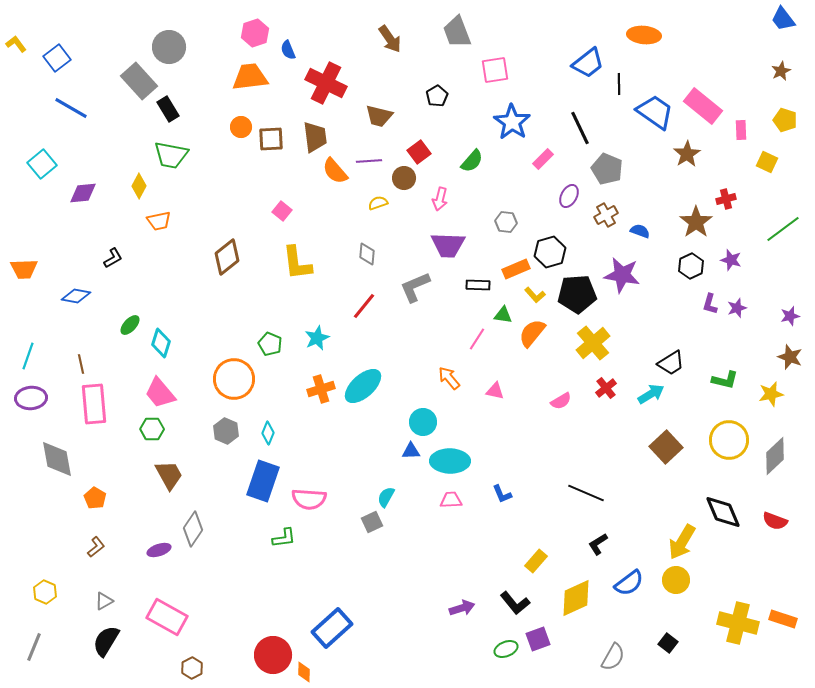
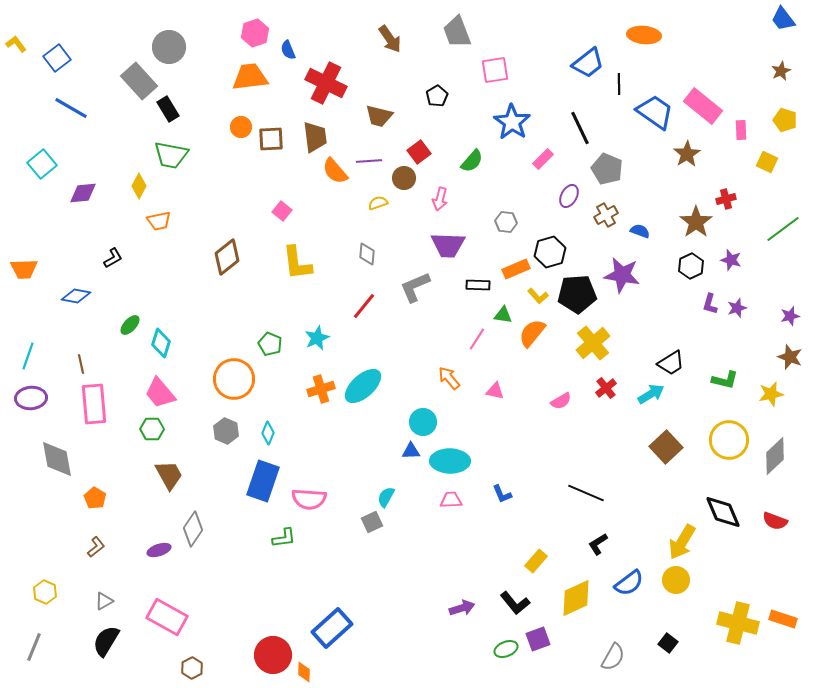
yellow L-shape at (535, 295): moved 3 px right, 1 px down
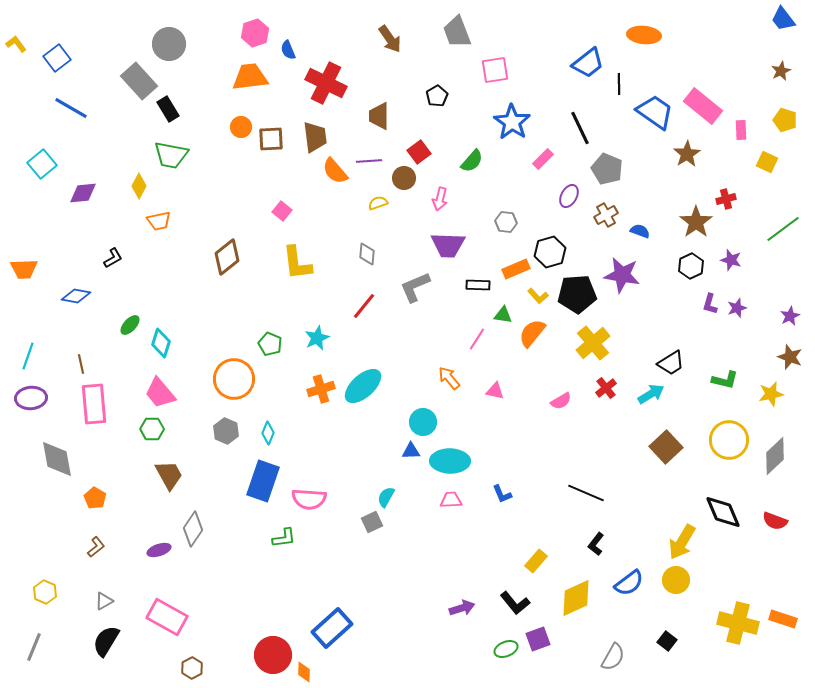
gray circle at (169, 47): moved 3 px up
brown trapezoid at (379, 116): rotated 76 degrees clockwise
purple star at (790, 316): rotated 12 degrees counterclockwise
black L-shape at (598, 544): moved 2 px left; rotated 20 degrees counterclockwise
black square at (668, 643): moved 1 px left, 2 px up
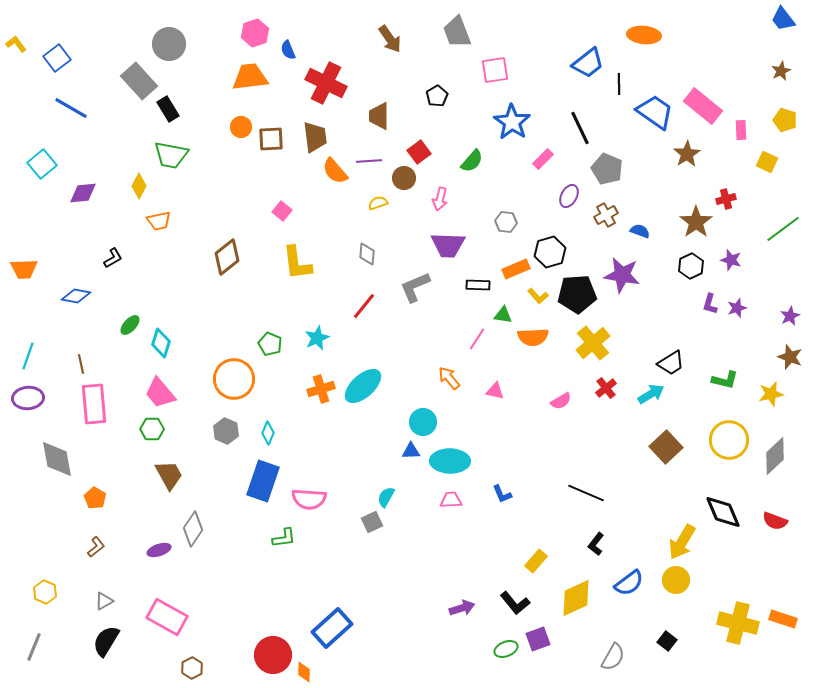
orange semicircle at (532, 333): moved 1 px right, 4 px down; rotated 132 degrees counterclockwise
purple ellipse at (31, 398): moved 3 px left
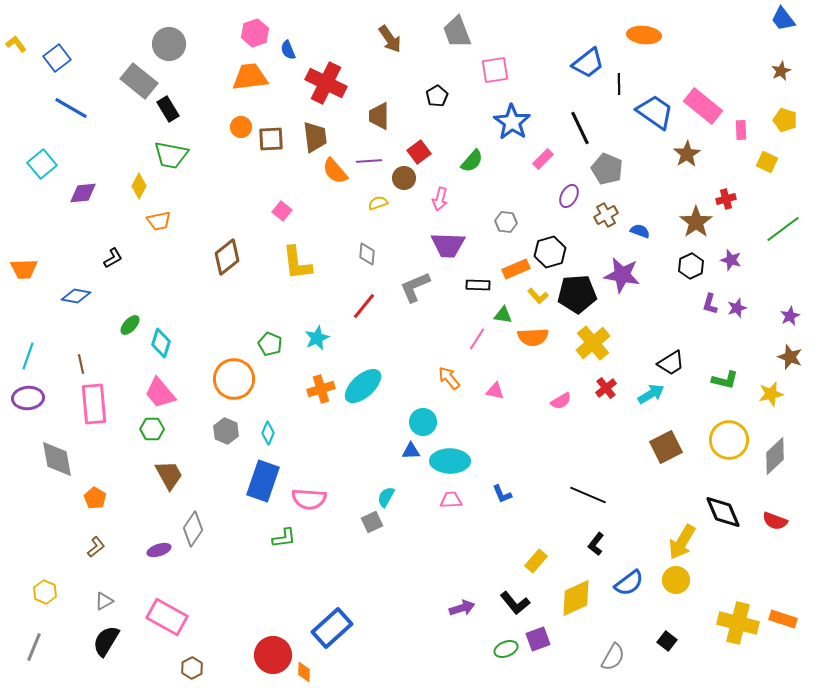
gray rectangle at (139, 81): rotated 9 degrees counterclockwise
brown square at (666, 447): rotated 16 degrees clockwise
black line at (586, 493): moved 2 px right, 2 px down
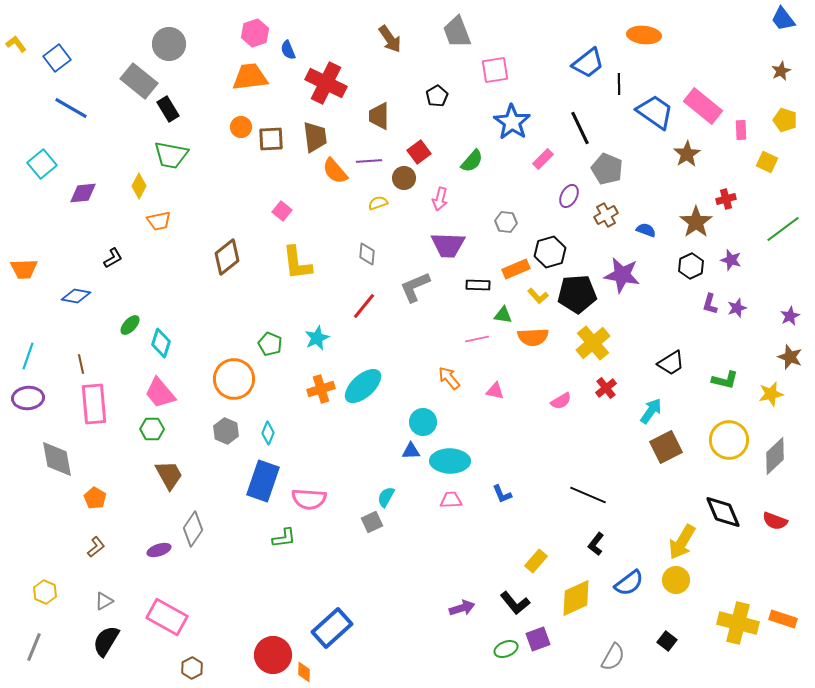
blue semicircle at (640, 231): moved 6 px right, 1 px up
pink line at (477, 339): rotated 45 degrees clockwise
cyan arrow at (651, 394): moved 17 px down; rotated 24 degrees counterclockwise
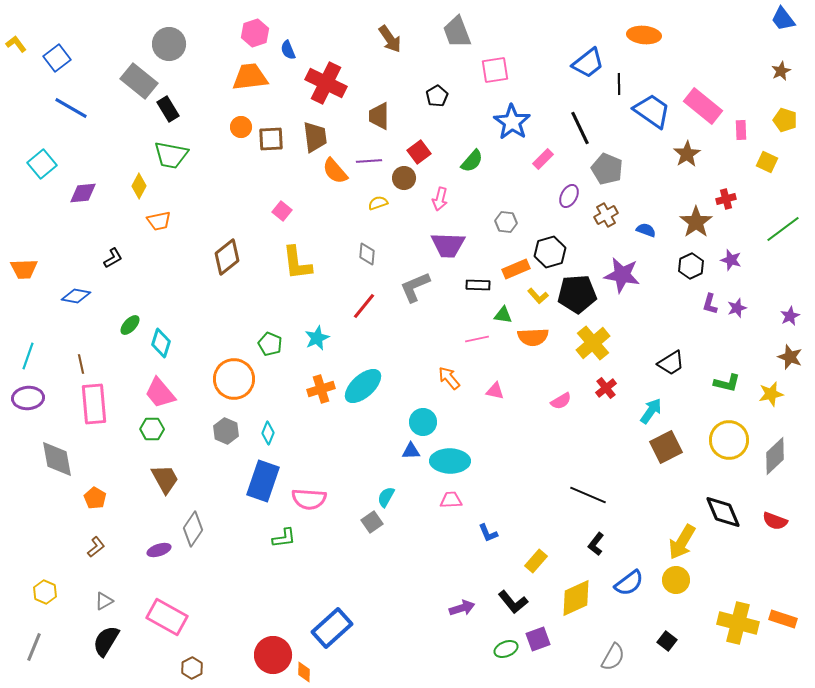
blue trapezoid at (655, 112): moved 3 px left, 1 px up
green L-shape at (725, 380): moved 2 px right, 3 px down
brown trapezoid at (169, 475): moved 4 px left, 4 px down
blue L-shape at (502, 494): moved 14 px left, 39 px down
gray square at (372, 522): rotated 10 degrees counterclockwise
black L-shape at (515, 603): moved 2 px left, 1 px up
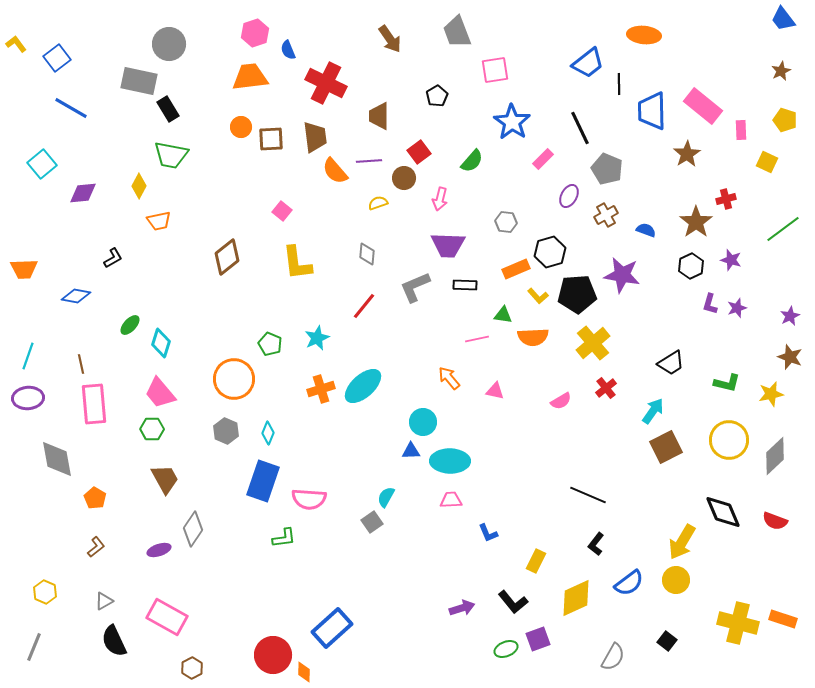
gray rectangle at (139, 81): rotated 27 degrees counterclockwise
blue trapezoid at (652, 111): rotated 126 degrees counterclockwise
black rectangle at (478, 285): moved 13 px left
cyan arrow at (651, 411): moved 2 px right
yellow rectangle at (536, 561): rotated 15 degrees counterclockwise
black semicircle at (106, 641): moved 8 px right; rotated 56 degrees counterclockwise
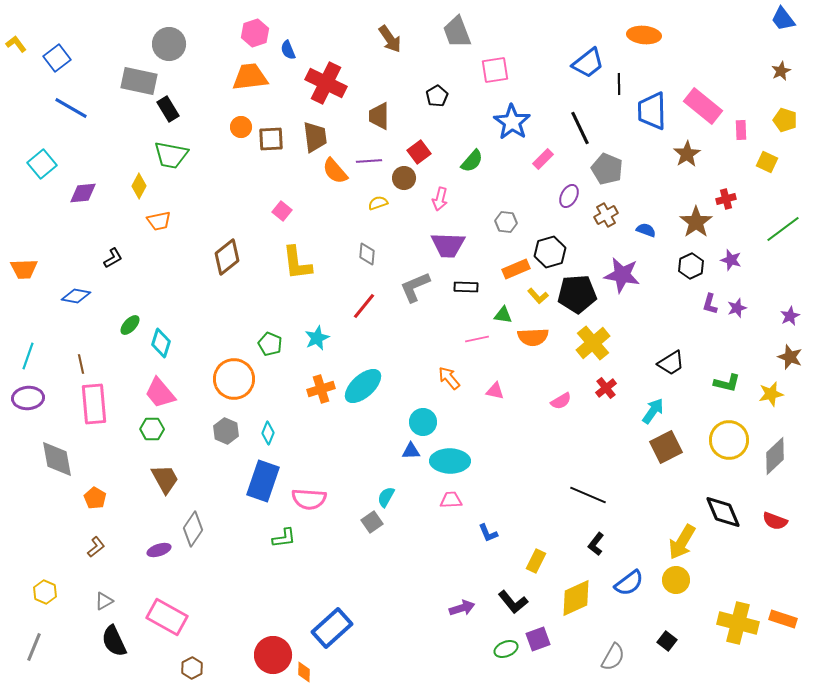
black rectangle at (465, 285): moved 1 px right, 2 px down
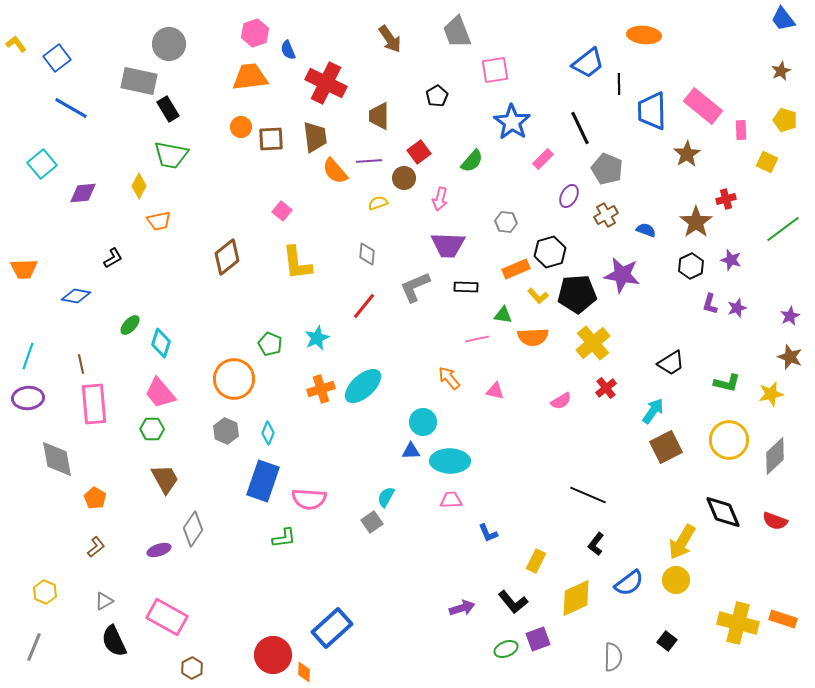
gray semicircle at (613, 657): rotated 28 degrees counterclockwise
